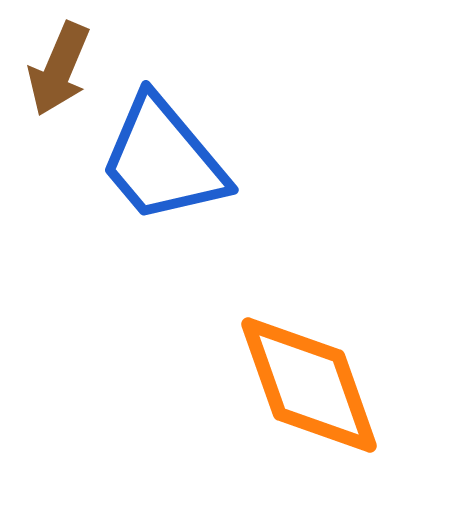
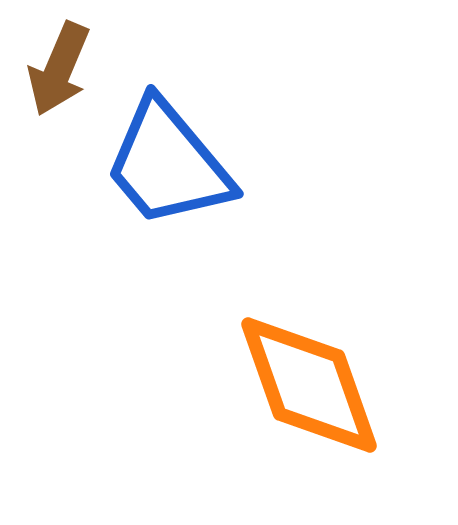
blue trapezoid: moved 5 px right, 4 px down
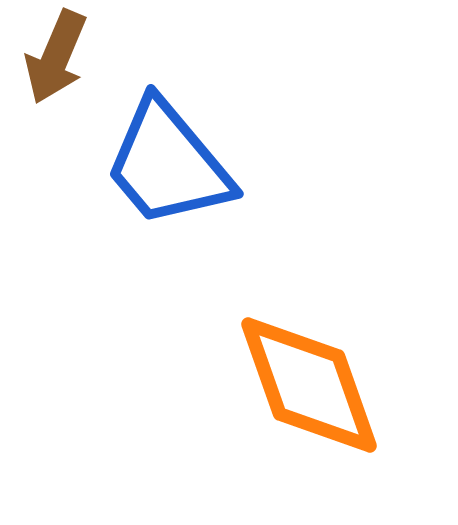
brown arrow: moved 3 px left, 12 px up
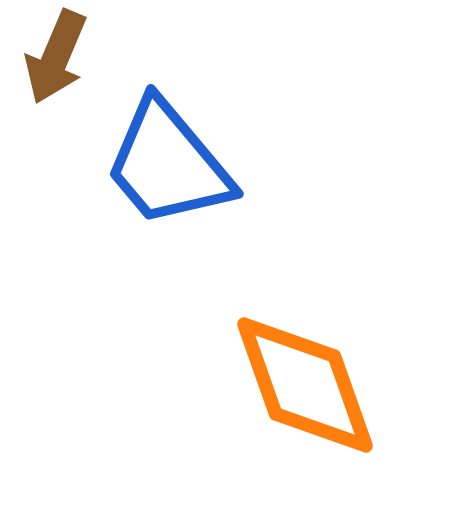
orange diamond: moved 4 px left
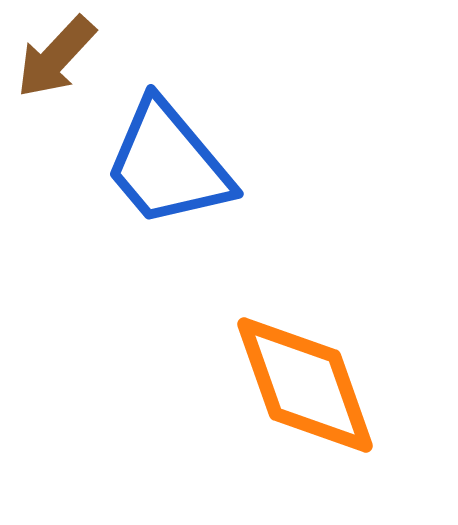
brown arrow: rotated 20 degrees clockwise
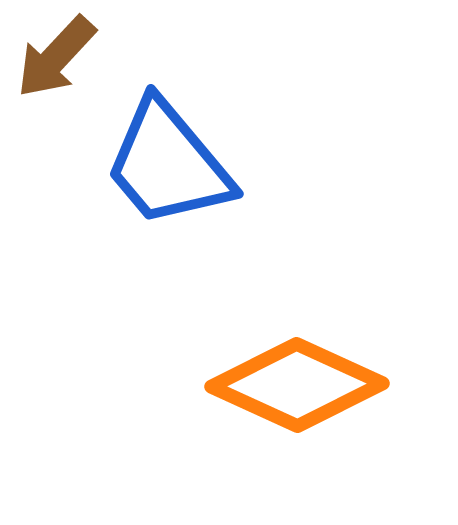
orange diamond: moved 8 px left; rotated 46 degrees counterclockwise
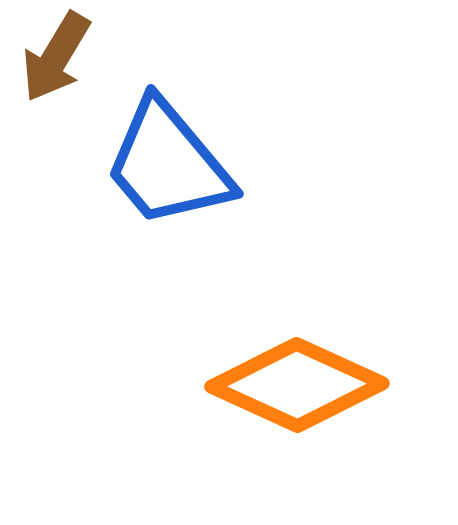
brown arrow: rotated 12 degrees counterclockwise
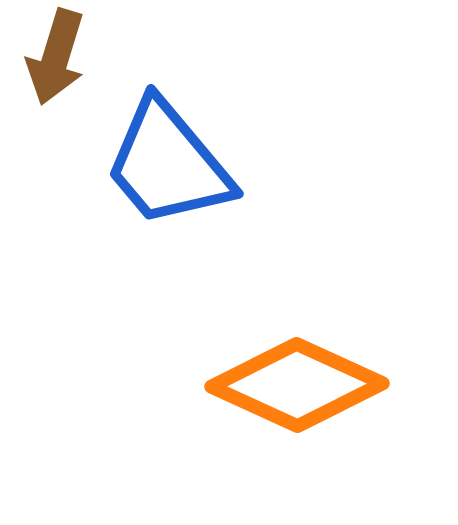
brown arrow: rotated 14 degrees counterclockwise
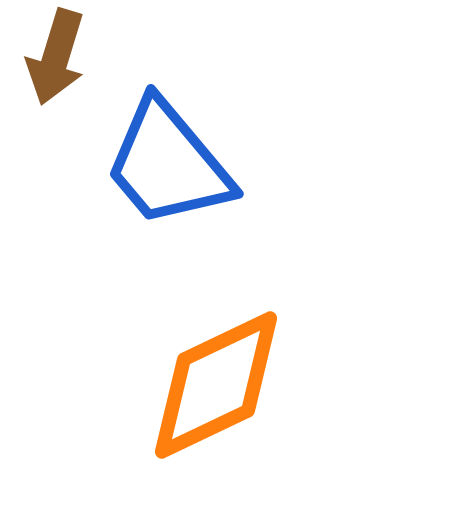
orange diamond: moved 81 px left; rotated 50 degrees counterclockwise
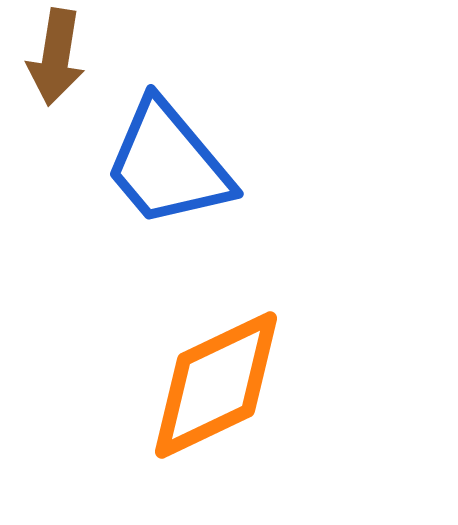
brown arrow: rotated 8 degrees counterclockwise
